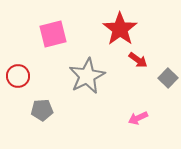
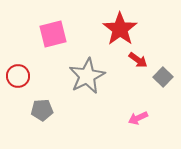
gray square: moved 5 px left, 1 px up
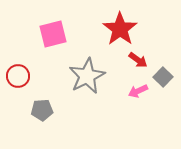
pink arrow: moved 27 px up
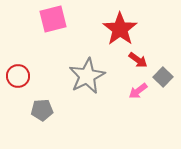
pink square: moved 15 px up
pink arrow: rotated 12 degrees counterclockwise
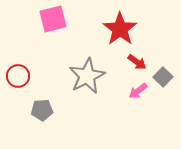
red arrow: moved 1 px left, 2 px down
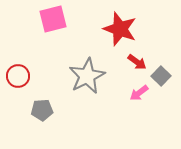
red star: rotated 16 degrees counterclockwise
gray square: moved 2 px left, 1 px up
pink arrow: moved 1 px right, 2 px down
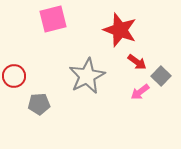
red star: moved 1 px down
red circle: moved 4 px left
pink arrow: moved 1 px right, 1 px up
gray pentagon: moved 3 px left, 6 px up
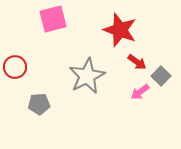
red circle: moved 1 px right, 9 px up
